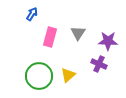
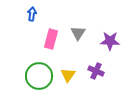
blue arrow: rotated 24 degrees counterclockwise
pink rectangle: moved 1 px right, 2 px down
purple star: moved 2 px right
purple cross: moved 3 px left, 7 px down
yellow triangle: rotated 14 degrees counterclockwise
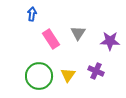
pink rectangle: rotated 48 degrees counterclockwise
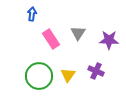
purple star: moved 1 px left, 1 px up
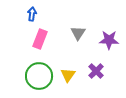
pink rectangle: moved 11 px left; rotated 54 degrees clockwise
purple cross: rotated 21 degrees clockwise
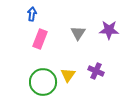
purple star: moved 10 px up
purple cross: rotated 21 degrees counterclockwise
green circle: moved 4 px right, 6 px down
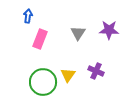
blue arrow: moved 4 px left, 2 px down
